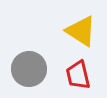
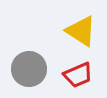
red trapezoid: rotated 100 degrees counterclockwise
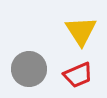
yellow triangle: rotated 24 degrees clockwise
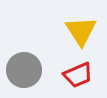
gray circle: moved 5 px left, 1 px down
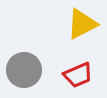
yellow triangle: moved 1 px right, 7 px up; rotated 36 degrees clockwise
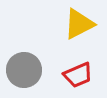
yellow triangle: moved 3 px left
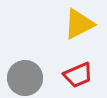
gray circle: moved 1 px right, 8 px down
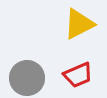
gray circle: moved 2 px right
